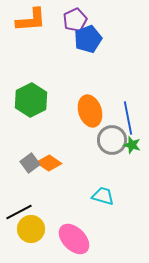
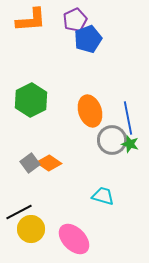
green star: moved 2 px left, 1 px up
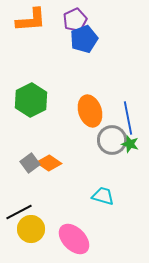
blue pentagon: moved 4 px left
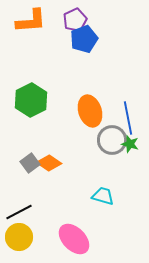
orange L-shape: moved 1 px down
yellow circle: moved 12 px left, 8 px down
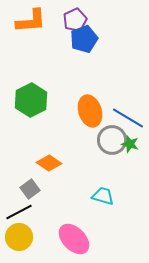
blue line: rotated 48 degrees counterclockwise
gray square: moved 26 px down
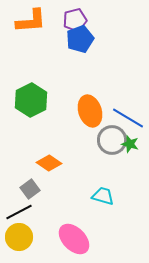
purple pentagon: rotated 10 degrees clockwise
blue pentagon: moved 4 px left
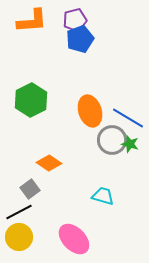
orange L-shape: moved 1 px right
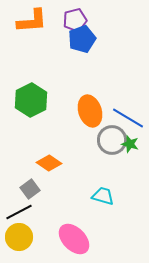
blue pentagon: moved 2 px right
